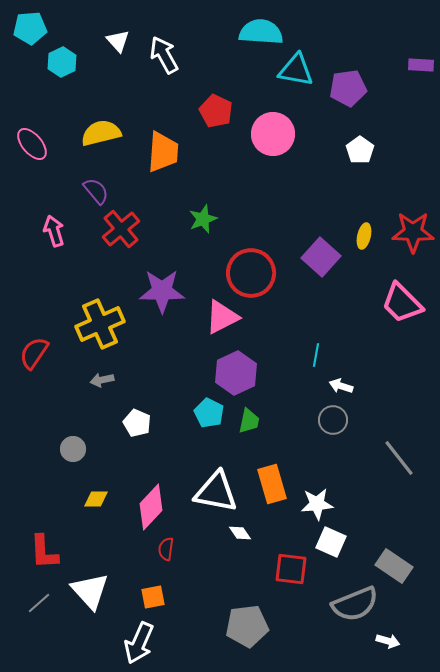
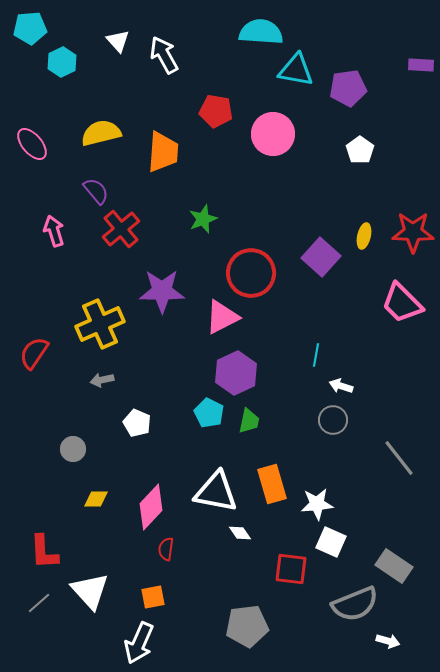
red pentagon at (216, 111): rotated 16 degrees counterclockwise
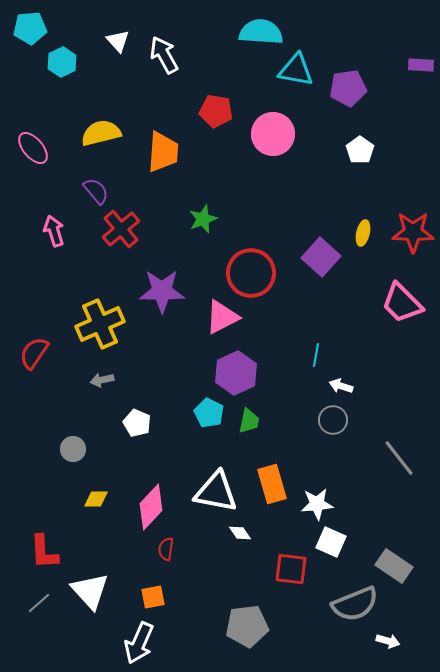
pink ellipse at (32, 144): moved 1 px right, 4 px down
yellow ellipse at (364, 236): moved 1 px left, 3 px up
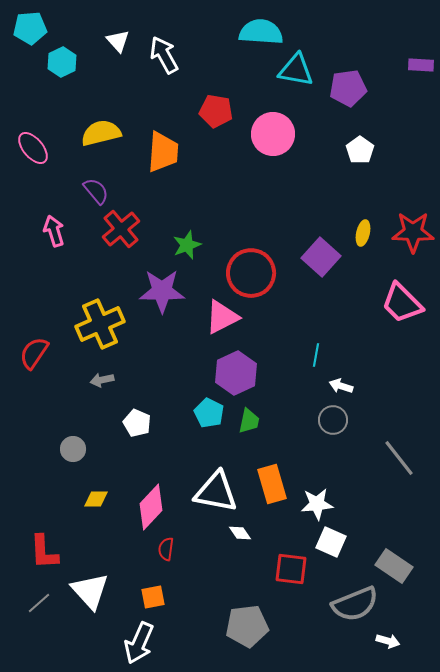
green star at (203, 219): moved 16 px left, 26 px down
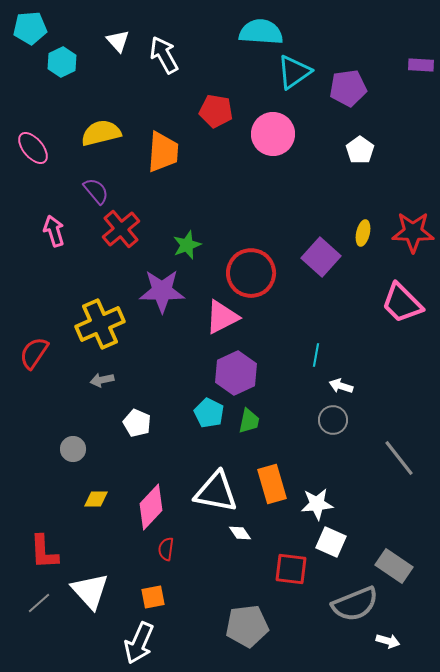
cyan triangle at (296, 70): moved 2 px left, 2 px down; rotated 45 degrees counterclockwise
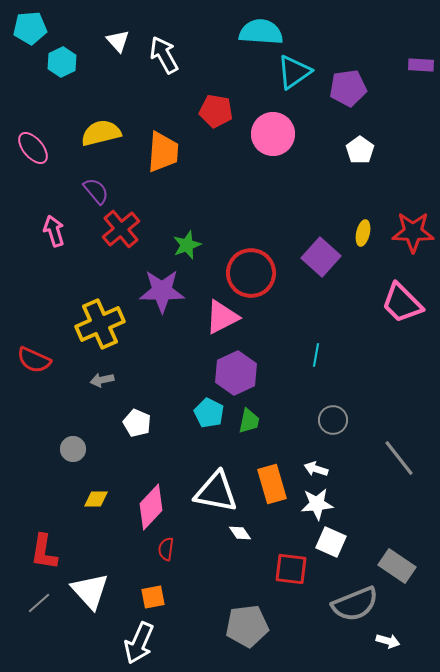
red semicircle at (34, 353): moved 7 px down; rotated 100 degrees counterclockwise
white arrow at (341, 386): moved 25 px left, 83 px down
red L-shape at (44, 552): rotated 12 degrees clockwise
gray rectangle at (394, 566): moved 3 px right
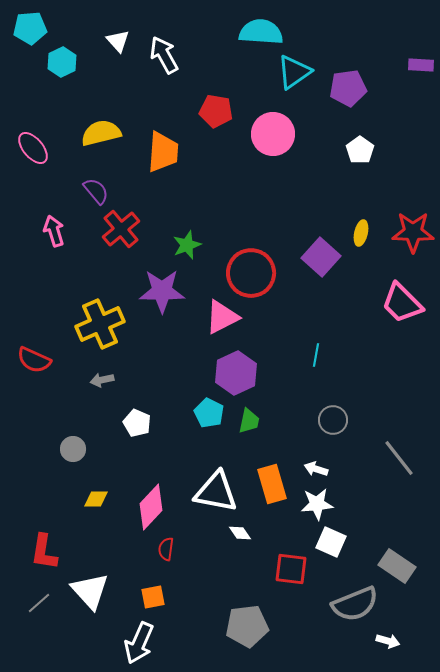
yellow ellipse at (363, 233): moved 2 px left
